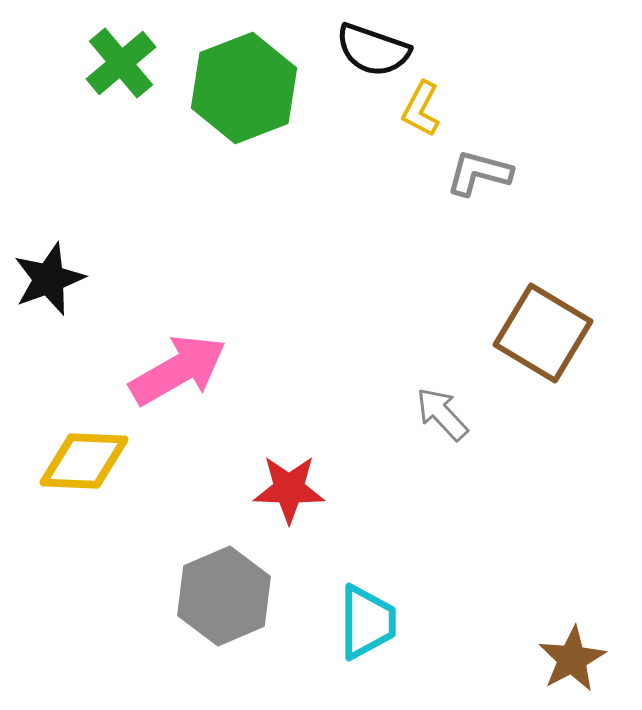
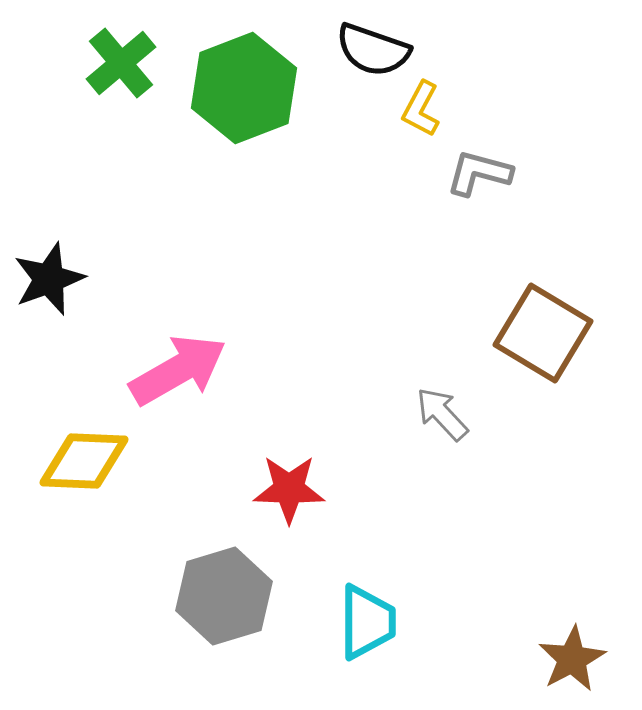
gray hexagon: rotated 6 degrees clockwise
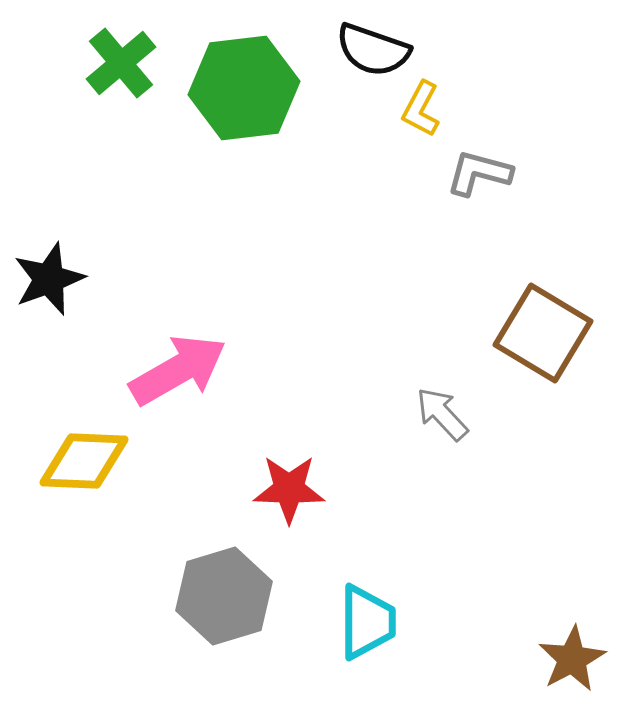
green hexagon: rotated 14 degrees clockwise
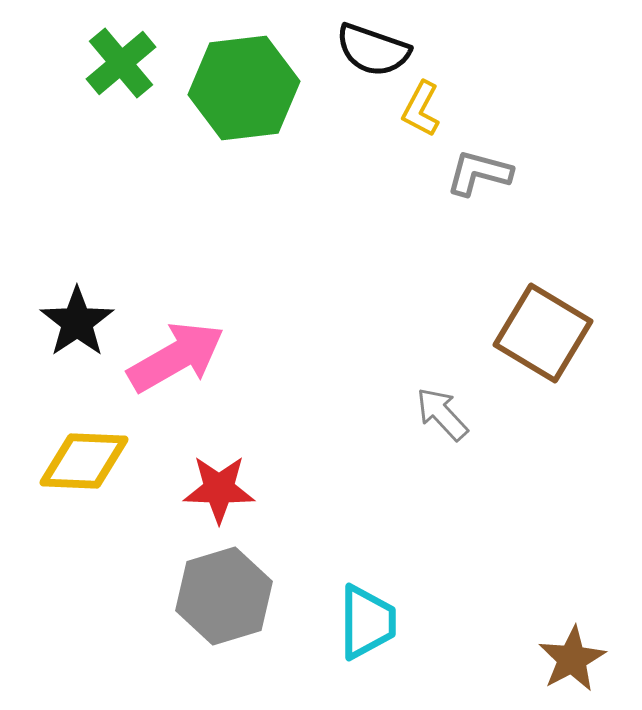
black star: moved 28 px right, 43 px down; rotated 14 degrees counterclockwise
pink arrow: moved 2 px left, 13 px up
red star: moved 70 px left
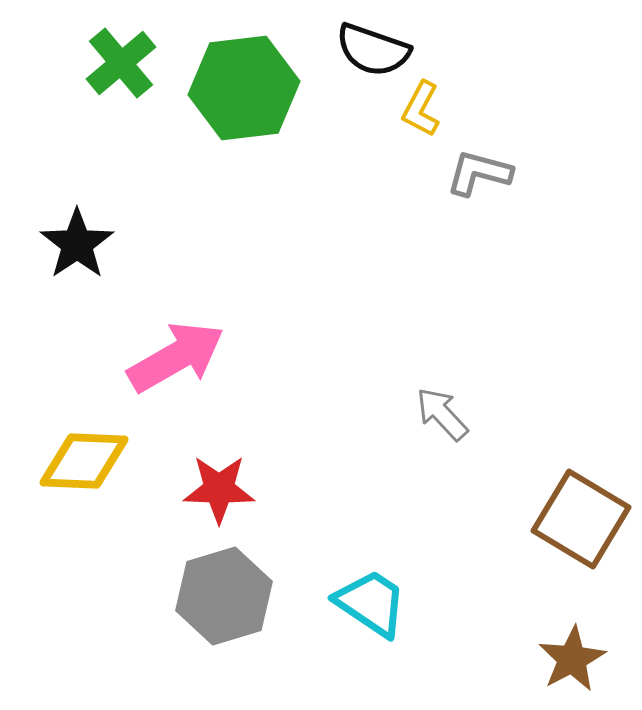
black star: moved 78 px up
brown square: moved 38 px right, 186 px down
cyan trapezoid: moved 4 px right, 19 px up; rotated 56 degrees counterclockwise
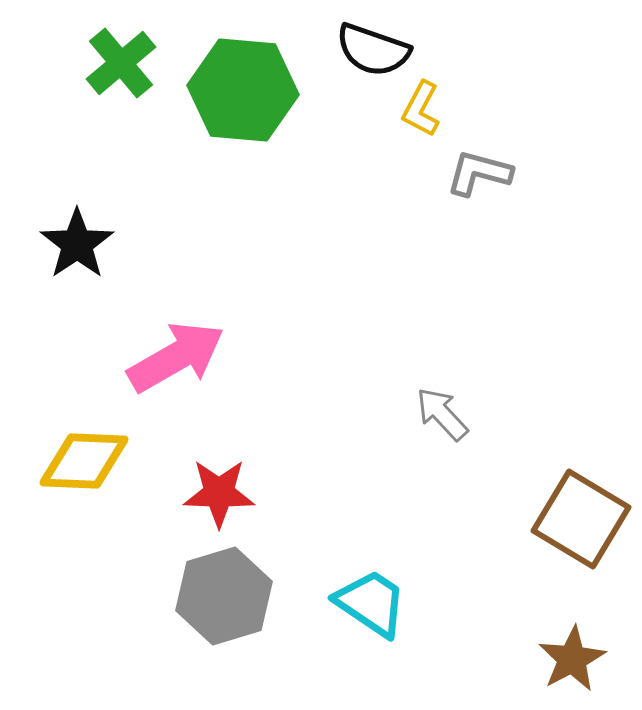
green hexagon: moved 1 px left, 2 px down; rotated 12 degrees clockwise
red star: moved 4 px down
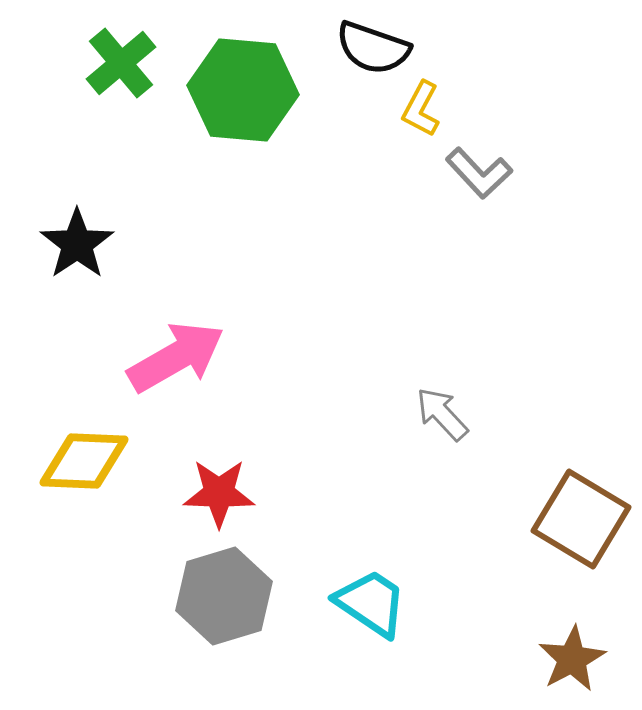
black semicircle: moved 2 px up
gray L-shape: rotated 148 degrees counterclockwise
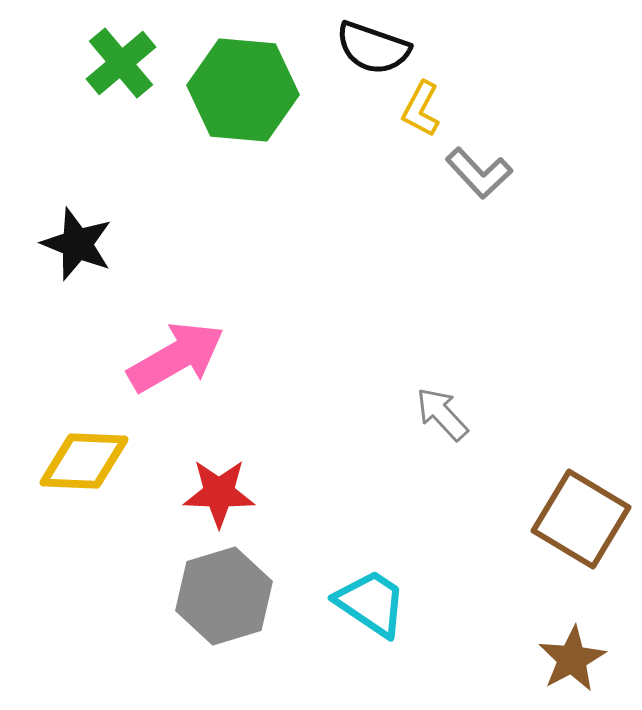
black star: rotated 16 degrees counterclockwise
